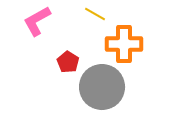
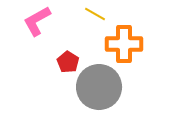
gray circle: moved 3 px left
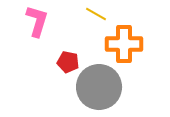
yellow line: moved 1 px right
pink L-shape: rotated 136 degrees clockwise
red pentagon: rotated 20 degrees counterclockwise
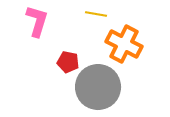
yellow line: rotated 20 degrees counterclockwise
orange cross: rotated 27 degrees clockwise
gray circle: moved 1 px left
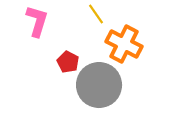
yellow line: rotated 45 degrees clockwise
red pentagon: rotated 15 degrees clockwise
gray circle: moved 1 px right, 2 px up
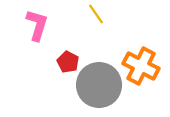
pink L-shape: moved 4 px down
orange cross: moved 17 px right, 22 px down
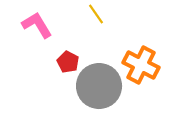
pink L-shape: rotated 48 degrees counterclockwise
orange cross: moved 1 px up
gray circle: moved 1 px down
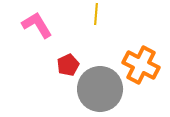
yellow line: rotated 40 degrees clockwise
red pentagon: moved 3 px down; rotated 20 degrees clockwise
gray circle: moved 1 px right, 3 px down
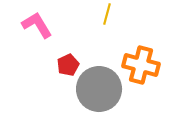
yellow line: moved 11 px right; rotated 10 degrees clockwise
orange cross: rotated 12 degrees counterclockwise
gray circle: moved 1 px left
